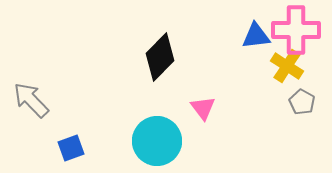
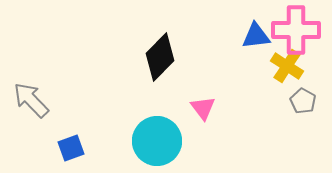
gray pentagon: moved 1 px right, 1 px up
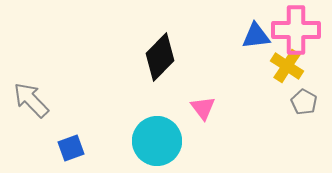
gray pentagon: moved 1 px right, 1 px down
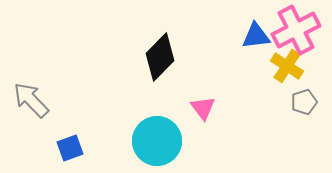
pink cross: rotated 27 degrees counterclockwise
gray pentagon: rotated 25 degrees clockwise
blue square: moved 1 px left
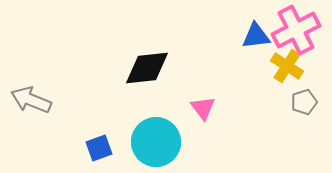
black diamond: moved 13 px left, 11 px down; rotated 39 degrees clockwise
gray arrow: rotated 24 degrees counterclockwise
cyan circle: moved 1 px left, 1 px down
blue square: moved 29 px right
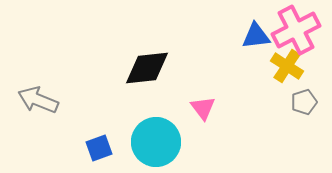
gray arrow: moved 7 px right
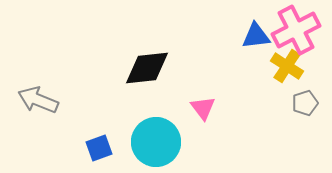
gray pentagon: moved 1 px right, 1 px down
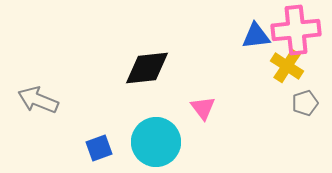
pink cross: rotated 21 degrees clockwise
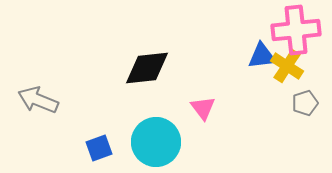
blue triangle: moved 6 px right, 20 px down
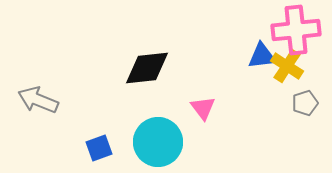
cyan circle: moved 2 px right
